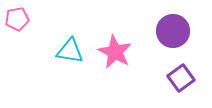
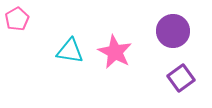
pink pentagon: rotated 20 degrees counterclockwise
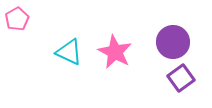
purple circle: moved 11 px down
cyan triangle: moved 1 px left, 1 px down; rotated 16 degrees clockwise
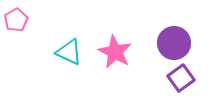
pink pentagon: moved 1 px left, 1 px down
purple circle: moved 1 px right, 1 px down
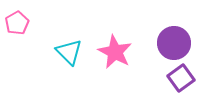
pink pentagon: moved 1 px right, 3 px down
cyan triangle: rotated 20 degrees clockwise
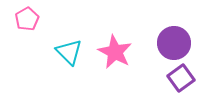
pink pentagon: moved 10 px right, 4 px up
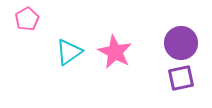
purple circle: moved 7 px right
cyan triangle: rotated 40 degrees clockwise
purple square: rotated 24 degrees clockwise
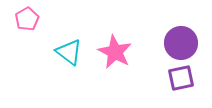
cyan triangle: rotated 48 degrees counterclockwise
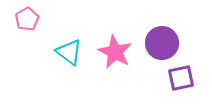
purple circle: moved 19 px left
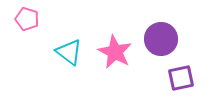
pink pentagon: rotated 25 degrees counterclockwise
purple circle: moved 1 px left, 4 px up
